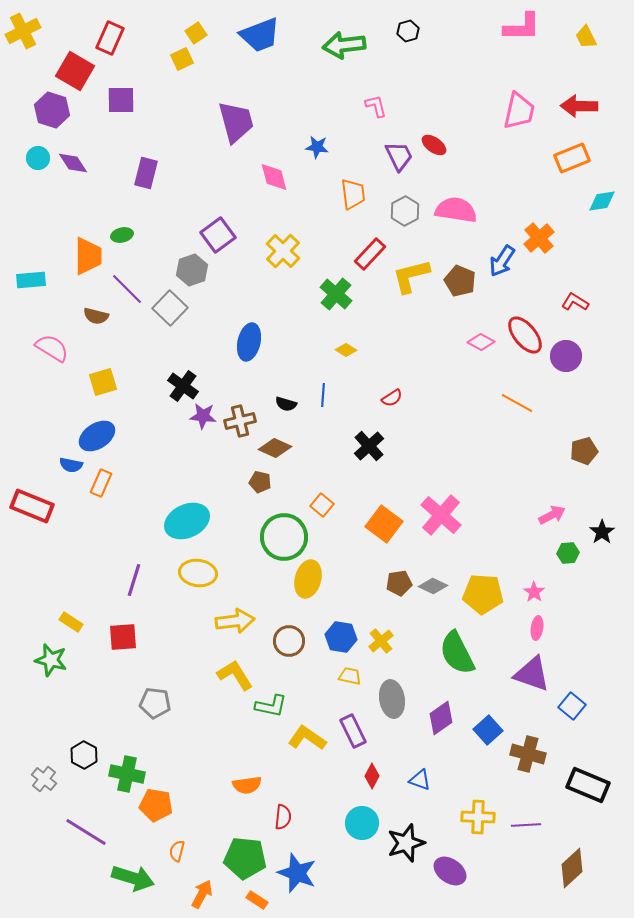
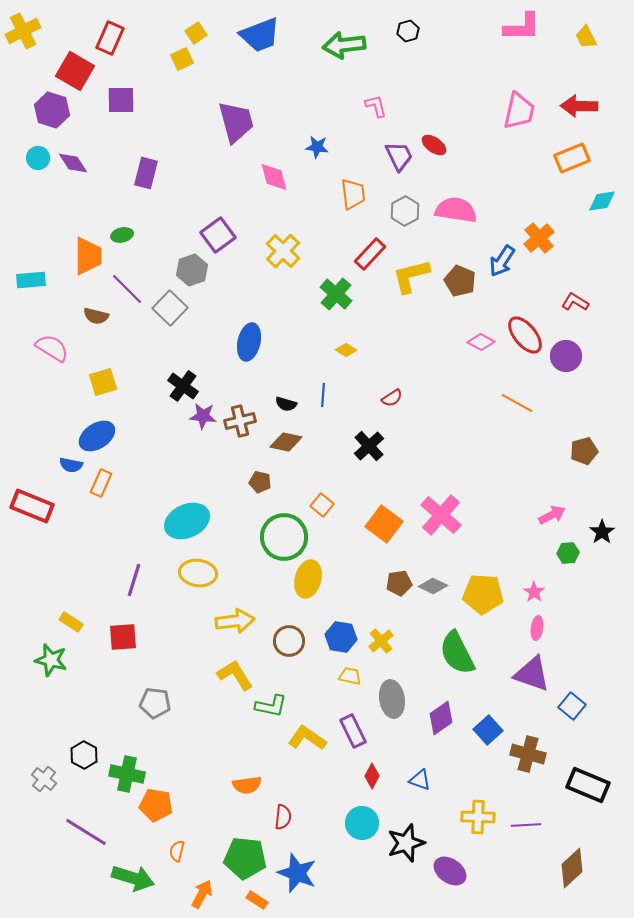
brown diamond at (275, 448): moved 11 px right, 6 px up; rotated 12 degrees counterclockwise
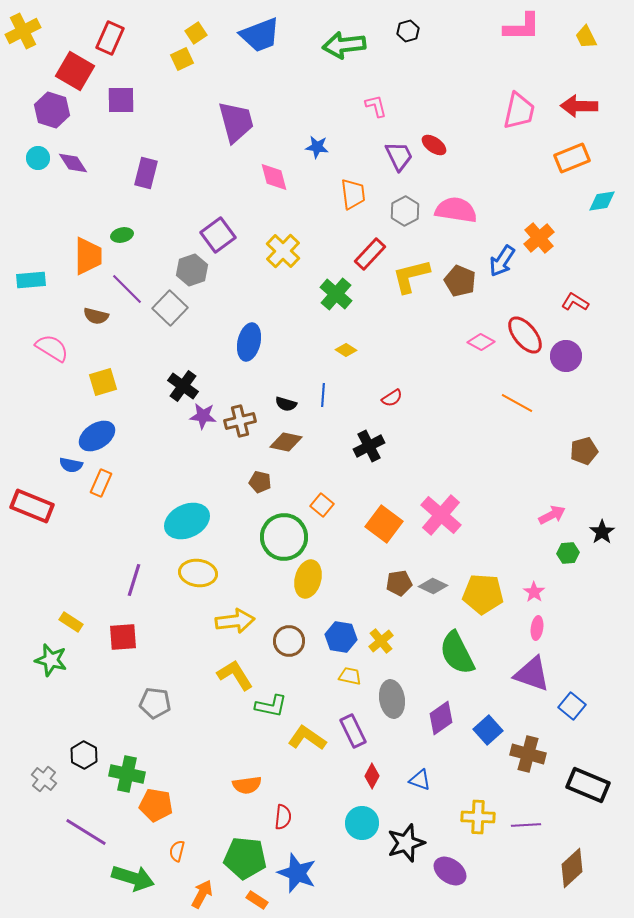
black cross at (369, 446): rotated 16 degrees clockwise
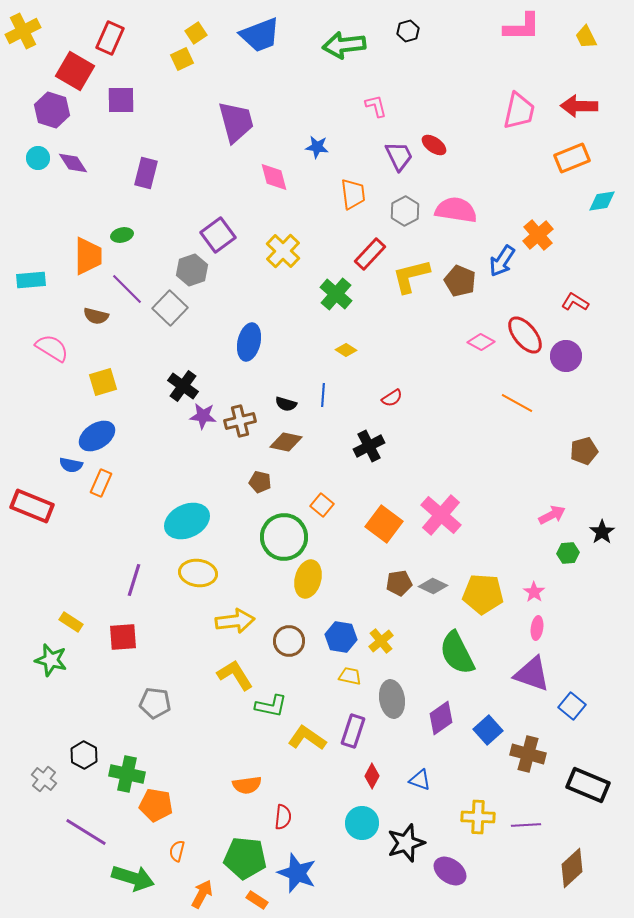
orange cross at (539, 238): moved 1 px left, 3 px up
purple rectangle at (353, 731): rotated 44 degrees clockwise
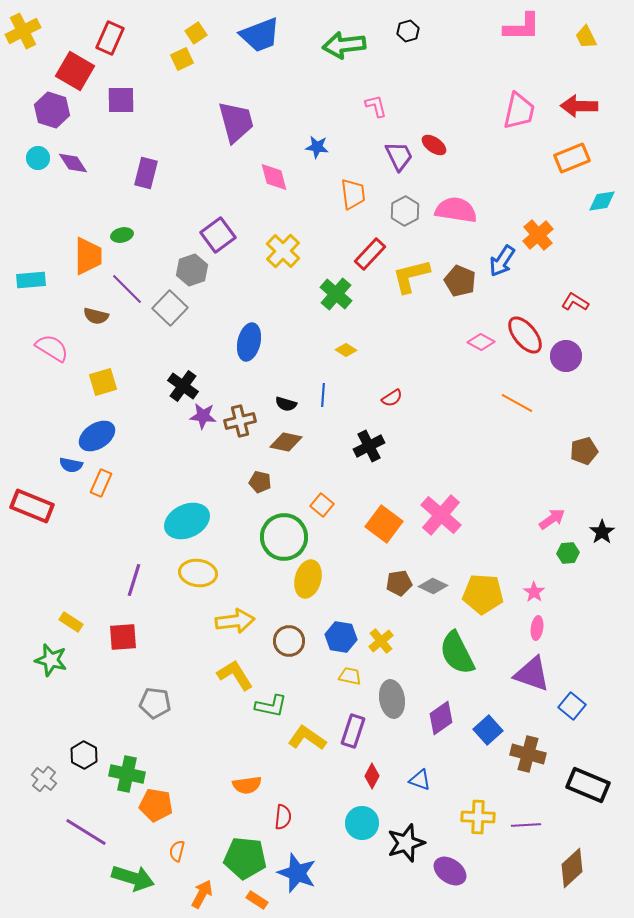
pink arrow at (552, 515): moved 4 px down; rotated 8 degrees counterclockwise
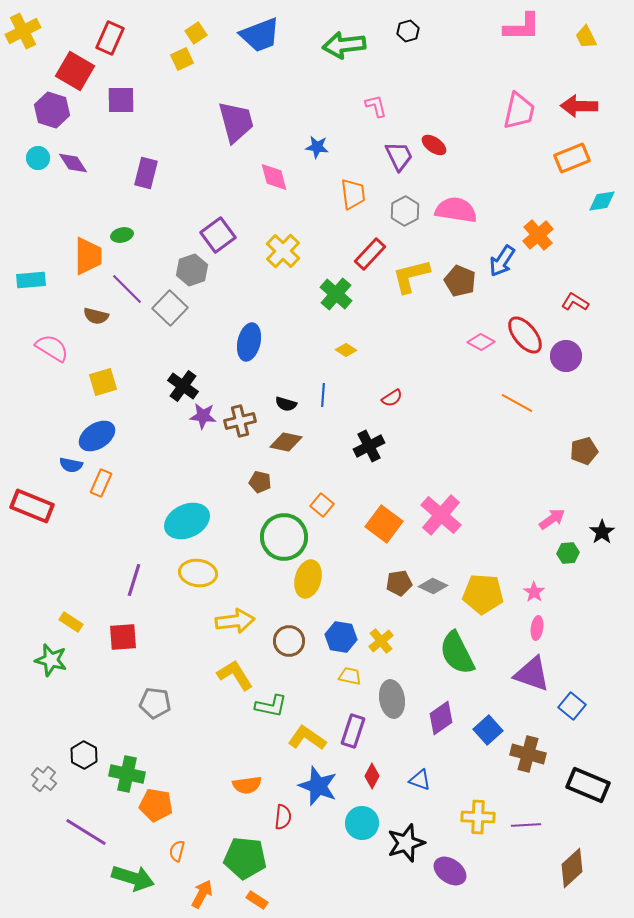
blue star at (297, 873): moved 21 px right, 87 px up
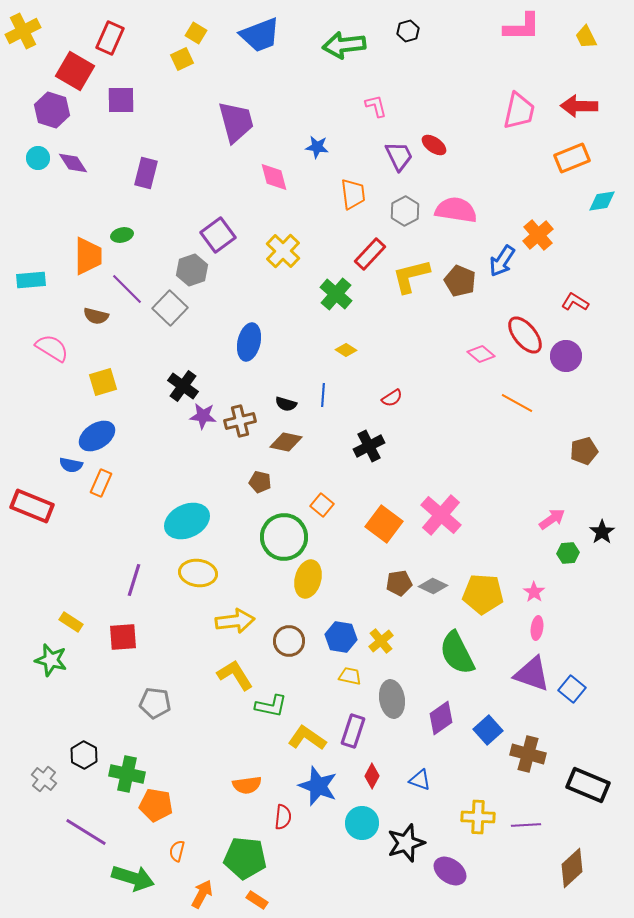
yellow square at (196, 33): rotated 25 degrees counterclockwise
pink diamond at (481, 342): moved 12 px down; rotated 12 degrees clockwise
blue square at (572, 706): moved 17 px up
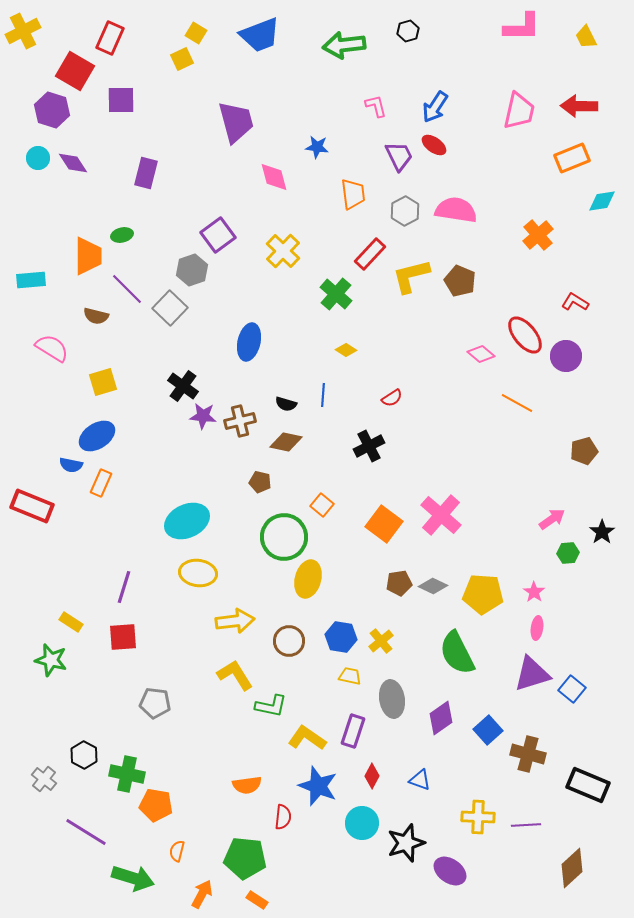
blue arrow at (502, 261): moved 67 px left, 154 px up
purple line at (134, 580): moved 10 px left, 7 px down
purple triangle at (532, 674): rotated 36 degrees counterclockwise
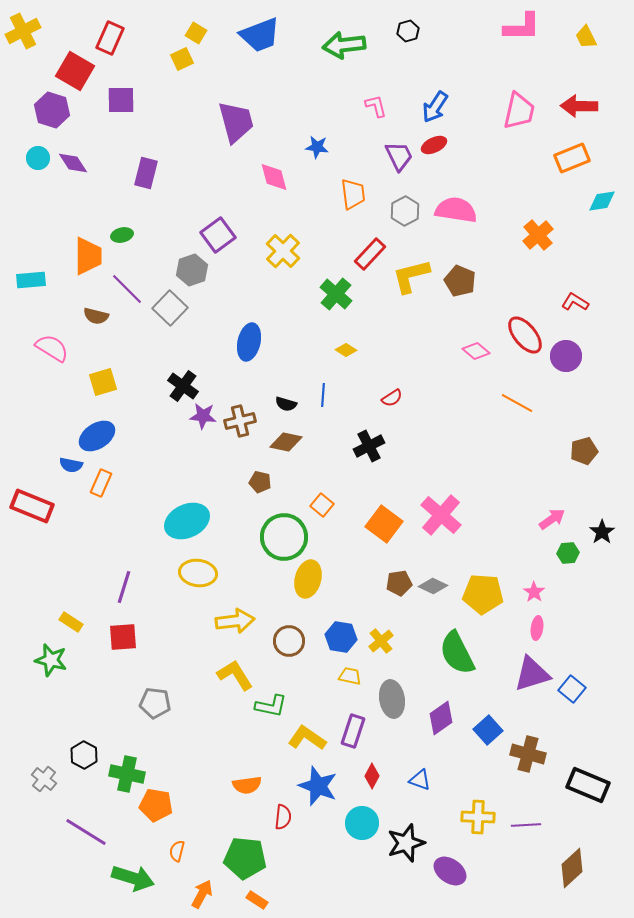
red ellipse at (434, 145): rotated 60 degrees counterclockwise
pink diamond at (481, 354): moved 5 px left, 3 px up
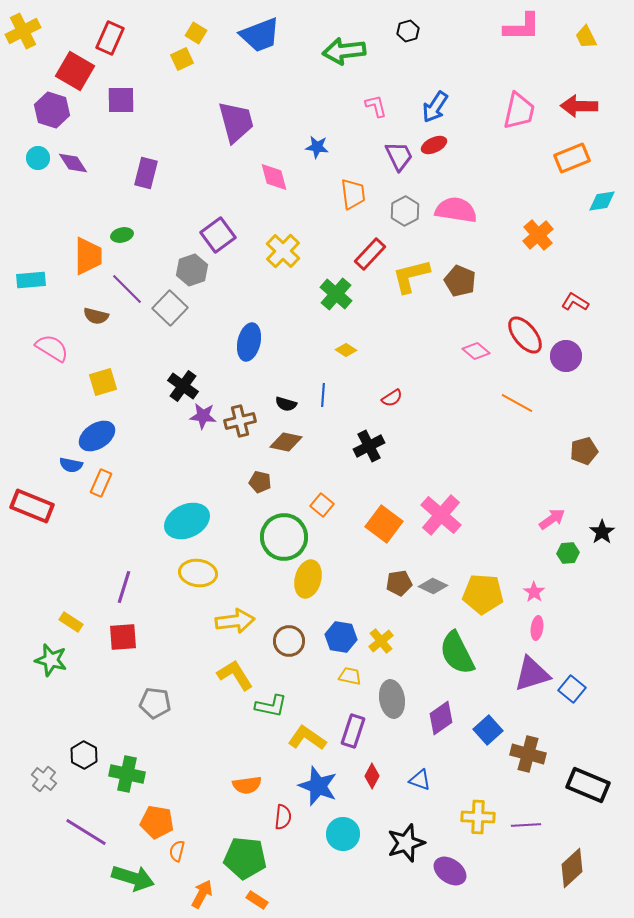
green arrow at (344, 45): moved 6 px down
orange pentagon at (156, 805): moved 1 px right, 17 px down
cyan circle at (362, 823): moved 19 px left, 11 px down
